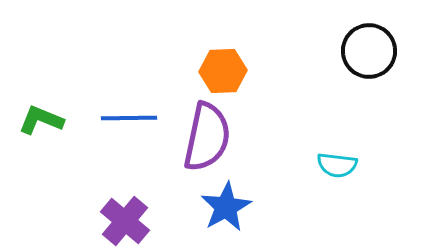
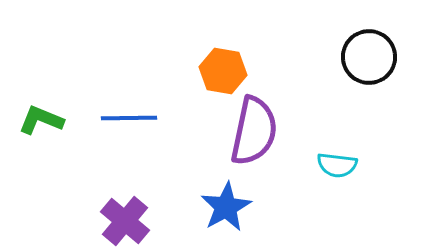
black circle: moved 6 px down
orange hexagon: rotated 12 degrees clockwise
purple semicircle: moved 47 px right, 6 px up
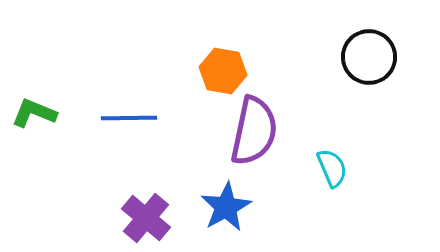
green L-shape: moved 7 px left, 7 px up
cyan semicircle: moved 5 px left, 3 px down; rotated 120 degrees counterclockwise
purple cross: moved 21 px right, 3 px up
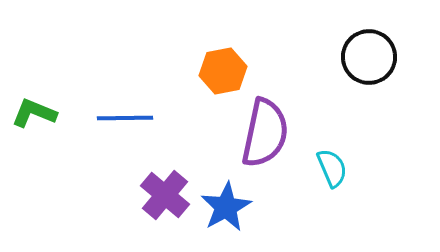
orange hexagon: rotated 21 degrees counterclockwise
blue line: moved 4 px left
purple semicircle: moved 11 px right, 2 px down
purple cross: moved 19 px right, 23 px up
